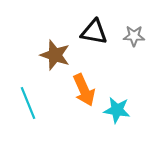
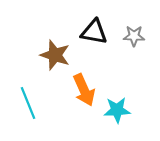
cyan star: rotated 12 degrees counterclockwise
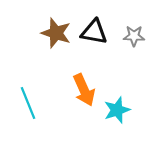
brown star: moved 1 px right, 22 px up
cyan star: rotated 16 degrees counterclockwise
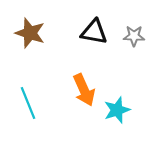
brown star: moved 26 px left
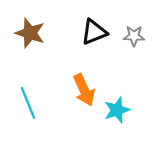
black triangle: rotated 32 degrees counterclockwise
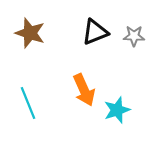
black triangle: moved 1 px right
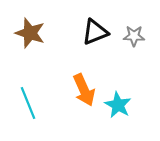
cyan star: moved 1 px right, 5 px up; rotated 24 degrees counterclockwise
